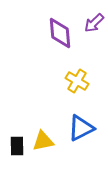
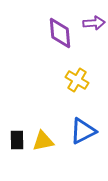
purple arrow: rotated 140 degrees counterclockwise
yellow cross: moved 1 px up
blue triangle: moved 2 px right, 3 px down
black rectangle: moved 6 px up
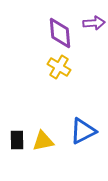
yellow cross: moved 18 px left, 13 px up
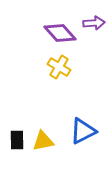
purple diamond: rotated 36 degrees counterclockwise
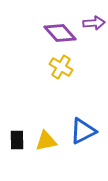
yellow cross: moved 2 px right
yellow triangle: moved 3 px right
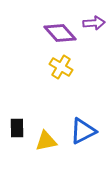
black rectangle: moved 12 px up
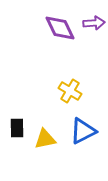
purple diamond: moved 5 px up; rotated 16 degrees clockwise
yellow cross: moved 9 px right, 24 px down
yellow triangle: moved 1 px left, 2 px up
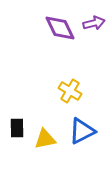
purple arrow: rotated 10 degrees counterclockwise
blue triangle: moved 1 px left
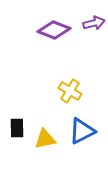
purple diamond: moved 6 px left, 2 px down; rotated 44 degrees counterclockwise
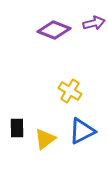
yellow triangle: rotated 25 degrees counterclockwise
